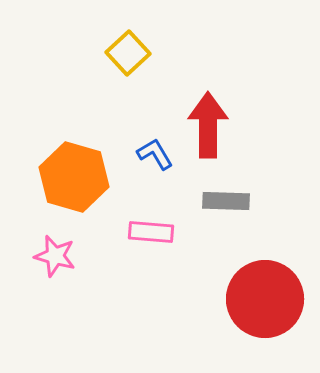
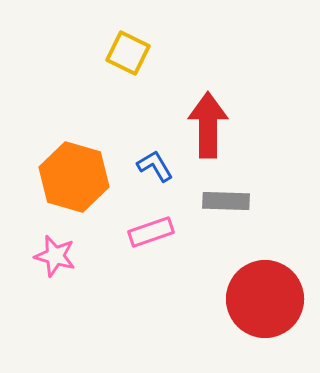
yellow square: rotated 21 degrees counterclockwise
blue L-shape: moved 12 px down
pink rectangle: rotated 24 degrees counterclockwise
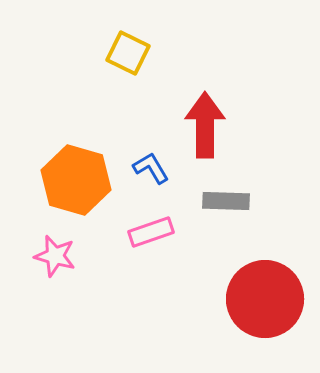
red arrow: moved 3 px left
blue L-shape: moved 4 px left, 2 px down
orange hexagon: moved 2 px right, 3 px down
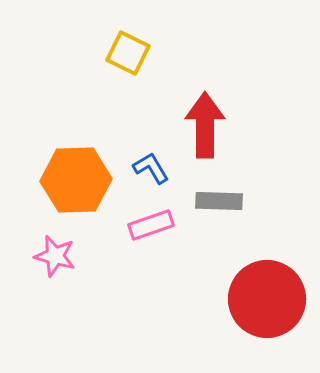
orange hexagon: rotated 18 degrees counterclockwise
gray rectangle: moved 7 px left
pink rectangle: moved 7 px up
red circle: moved 2 px right
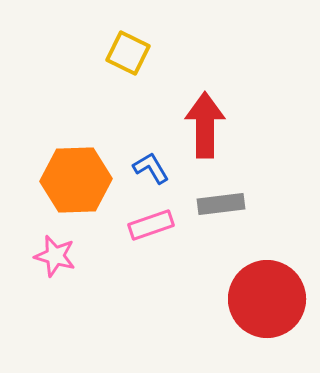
gray rectangle: moved 2 px right, 3 px down; rotated 9 degrees counterclockwise
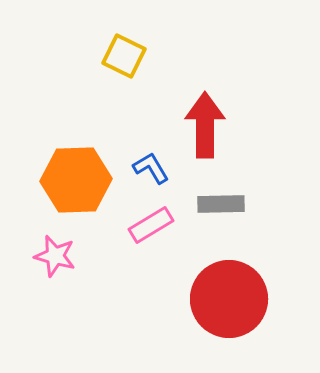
yellow square: moved 4 px left, 3 px down
gray rectangle: rotated 6 degrees clockwise
pink rectangle: rotated 12 degrees counterclockwise
red circle: moved 38 px left
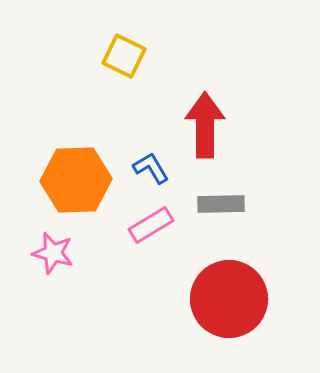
pink star: moved 2 px left, 3 px up
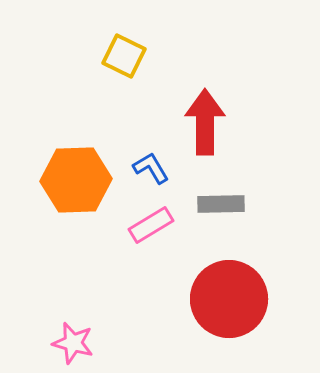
red arrow: moved 3 px up
pink star: moved 20 px right, 90 px down
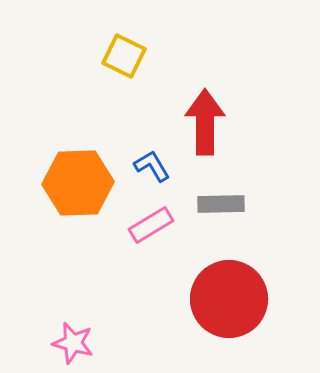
blue L-shape: moved 1 px right, 2 px up
orange hexagon: moved 2 px right, 3 px down
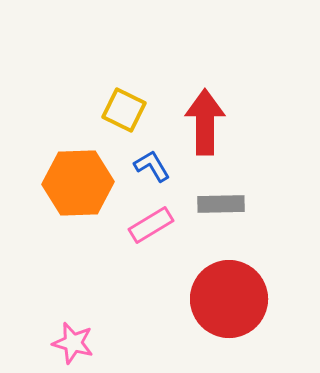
yellow square: moved 54 px down
